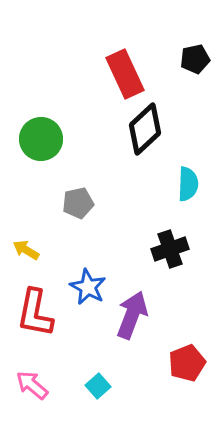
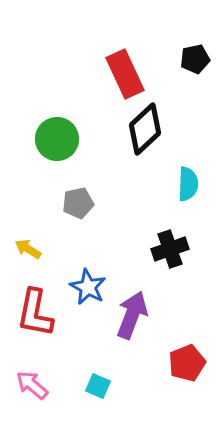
green circle: moved 16 px right
yellow arrow: moved 2 px right, 1 px up
cyan square: rotated 25 degrees counterclockwise
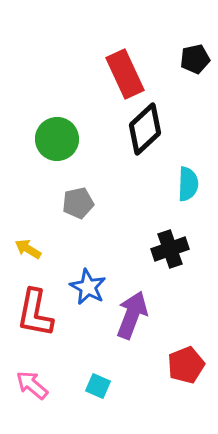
red pentagon: moved 1 px left, 2 px down
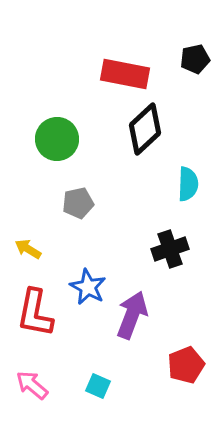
red rectangle: rotated 54 degrees counterclockwise
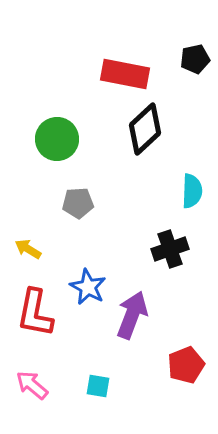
cyan semicircle: moved 4 px right, 7 px down
gray pentagon: rotated 8 degrees clockwise
cyan square: rotated 15 degrees counterclockwise
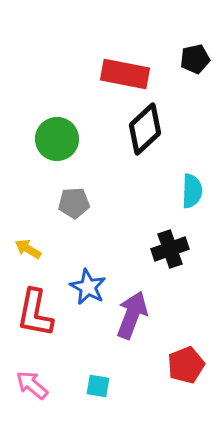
gray pentagon: moved 4 px left
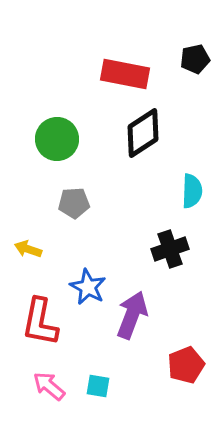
black diamond: moved 2 px left, 4 px down; rotated 9 degrees clockwise
yellow arrow: rotated 12 degrees counterclockwise
red L-shape: moved 5 px right, 9 px down
pink arrow: moved 17 px right, 1 px down
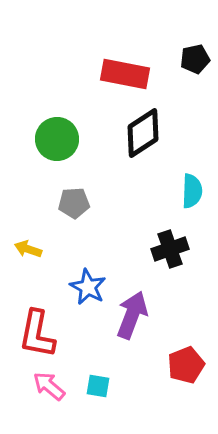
red L-shape: moved 3 px left, 12 px down
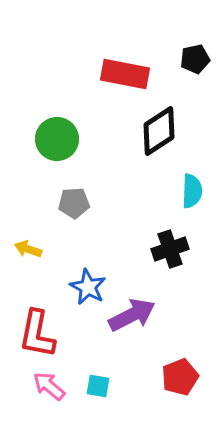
black diamond: moved 16 px right, 2 px up
purple arrow: rotated 42 degrees clockwise
red pentagon: moved 6 px left, 12 px down
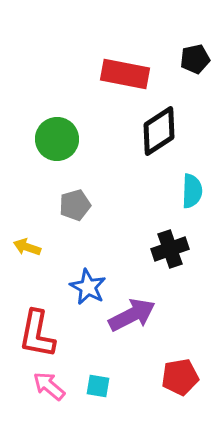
gray pentagon: moved 1 px right, 2 px down; rotated 12 degrees counterclockwise
yellow arrow: moved 1 px left, 2 px up
red pentagon: rotated 12 degrees clockwise
